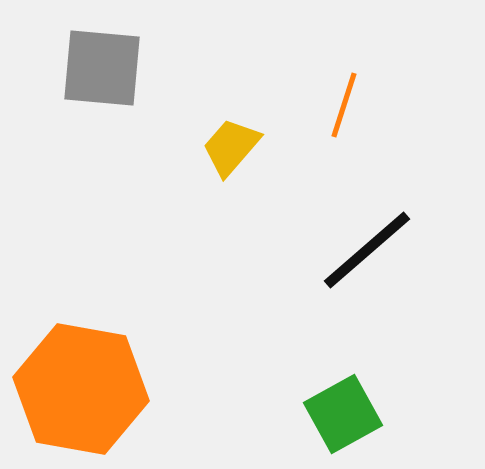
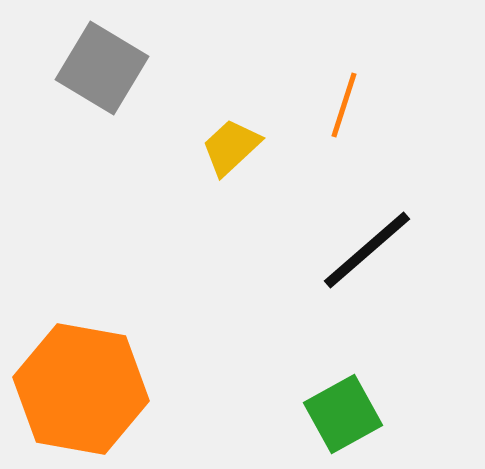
gray square: rotated 26 degrees clockwise
yellow trapezoid: rotated 6 degrees clockwise
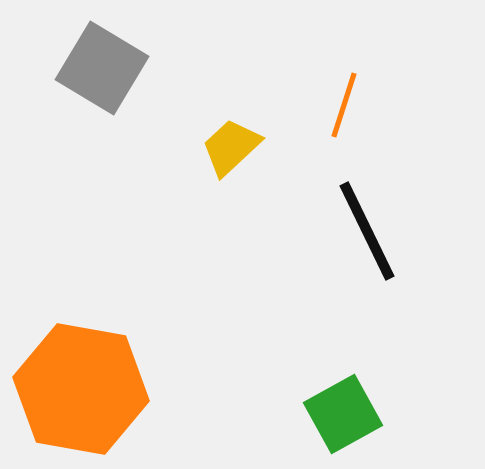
black line: moved 19 px up; rotated 75 degrees counterclockwise
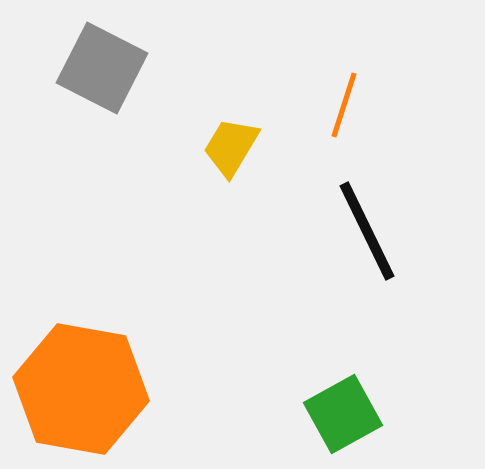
gray square: rotated 4 degrees counterclockwise
yellow trapezoid: rotated 16 degrees counterclockwise
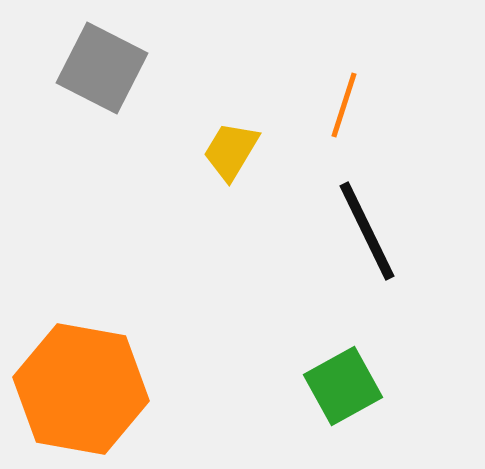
yellow trapezoid: moved 4 px down
green square: moved 28 px up
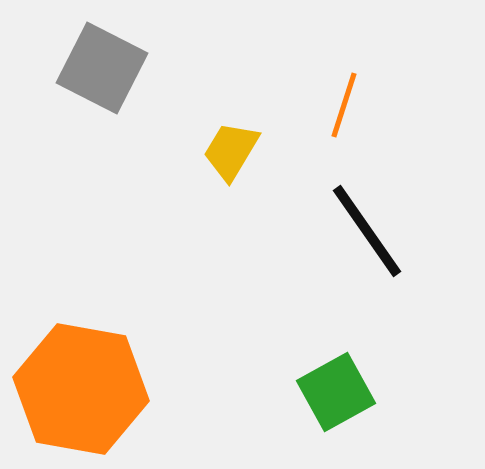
black line: rotated 9 degrees counterclockwise
green square: moved 7 px left, 6 px down
